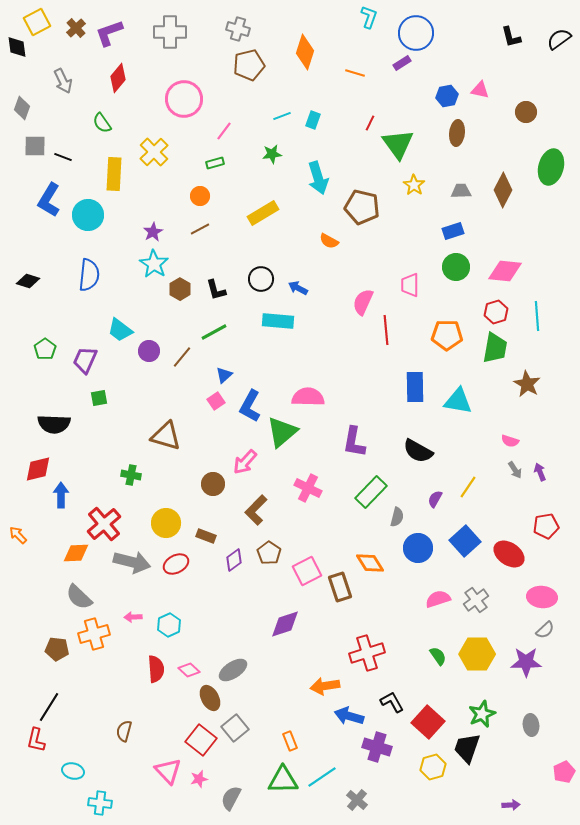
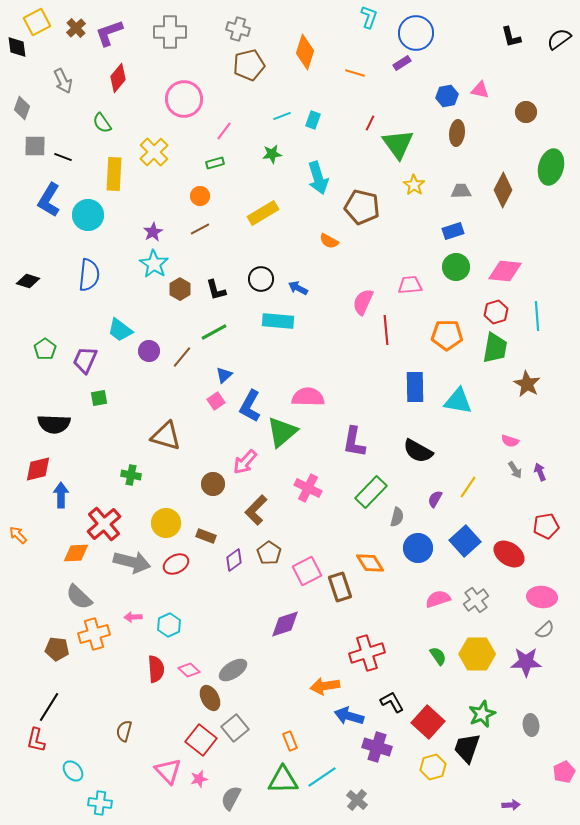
pink trapezoid at (410, 285): rotated 85 degrees clockwise
cyan ellipse at (73, 771): rotated 35 degrees clockwise
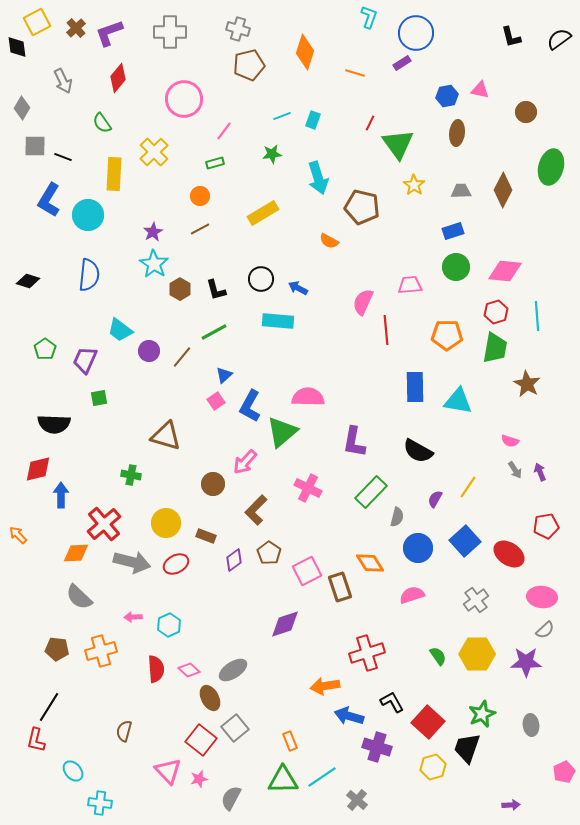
gray diamond at (22, 108): rotated 10 degrees clockwise
pink semicircle at (438, 599): moved 26 px left, 4 px up
orange cross at (94, 634): moved 7 px right, 17 px down
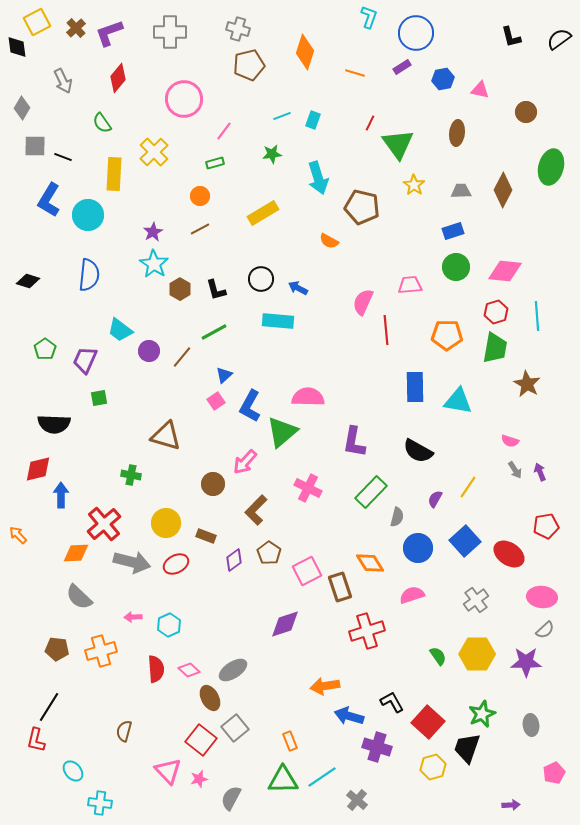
purple rectangle at (402, 63): moved 4 px down
blue hexagon at (447, 96): moved 4 px left, 17 px up
red cross at (367, 653): moved 22 px up
pink pentagon at (564, 772): moved 10 px left, 1 px down
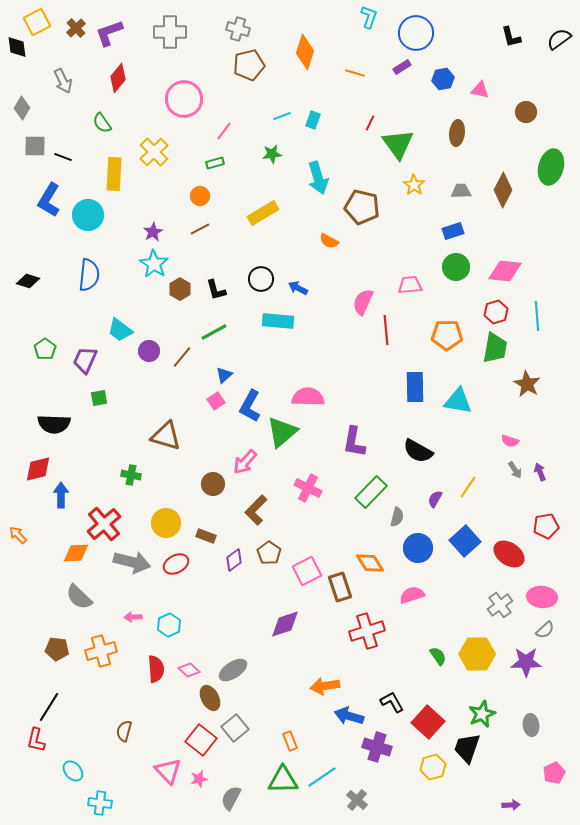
gray cross at (476, 600): moved 24 px right, 5 px down
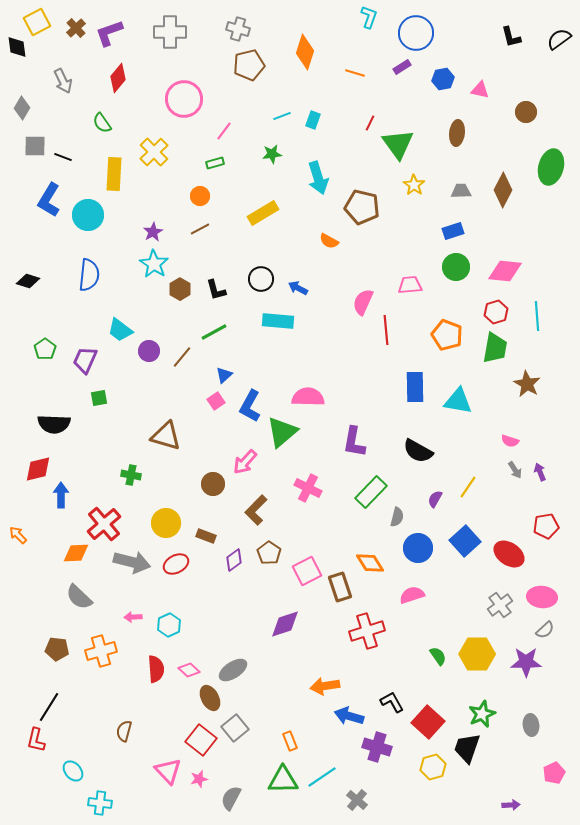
orange pentagon at (447, 335): rotated 20 degrees clockwise
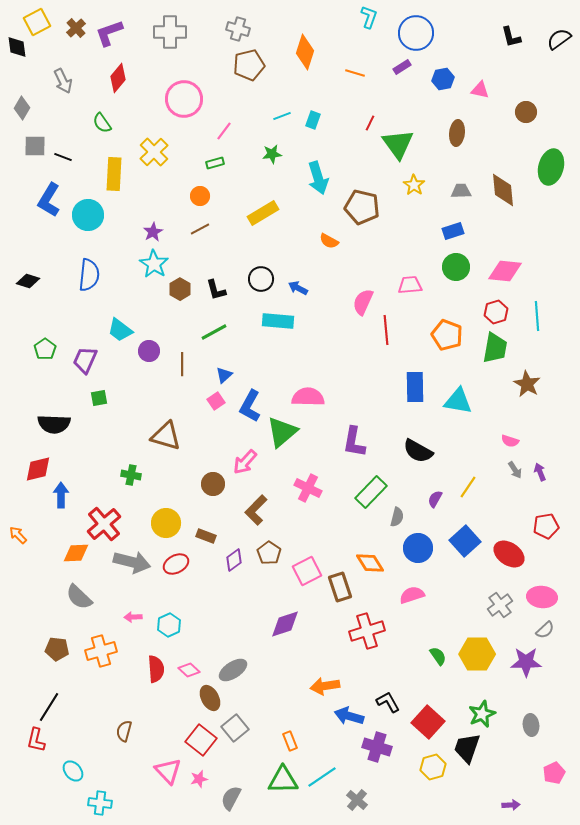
brown diamond at (503, 190): rotated 32 degrees counterclockwise
brown line at (182, 357): moved 7 px down; rotated 40 degrees counterclockwise
black L-shape at (392, 702): moved 4 px left
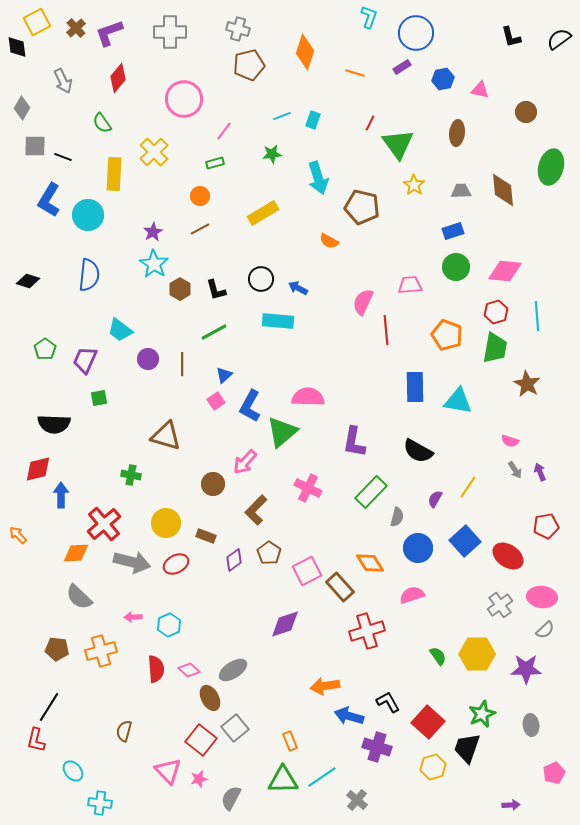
purple circle at (149, 351): moved 1 px left, 8 px down
red ellipse at (509, 554): moved 1 px left, 2 px down
brown rectangle at (340, 587): rotated 24 degrees counterclockwise
purple star at (526, 662): moved 7 px down
